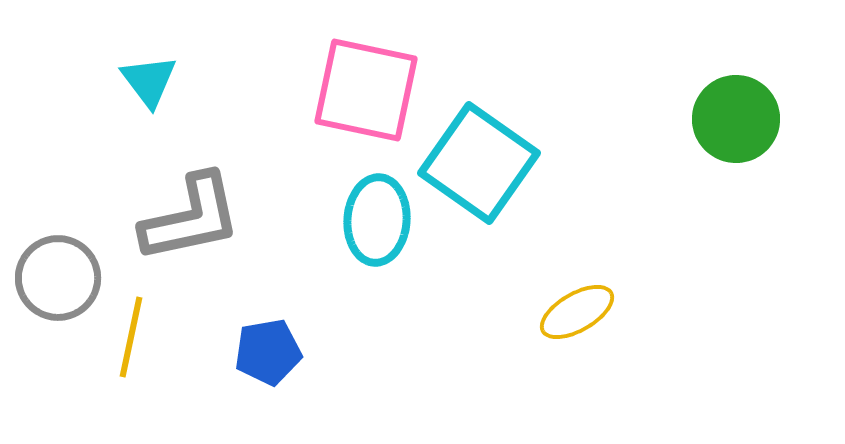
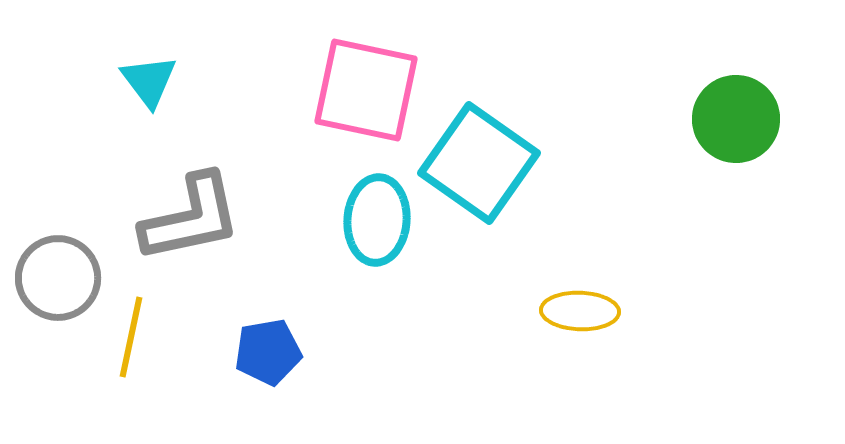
yellow ellipse: moved 3 px right, 1 px up; rotated 32 degrees clockwise
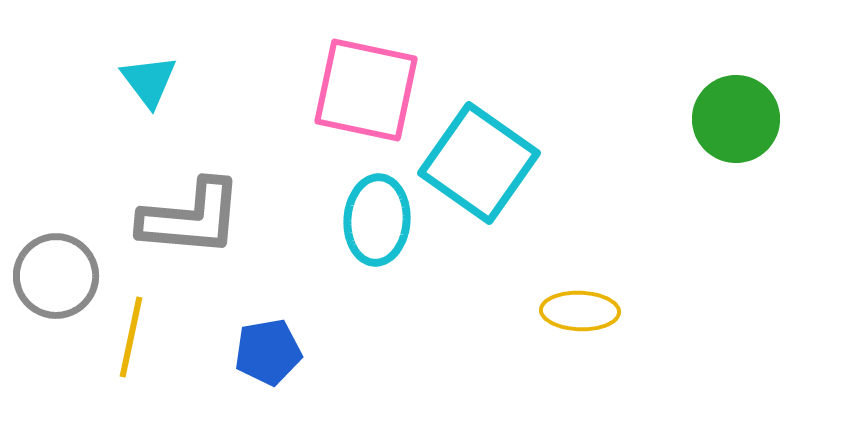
gray L-shape: rotated 17 degrees clockwise
gray circle: moved 2 px left, 2 px up
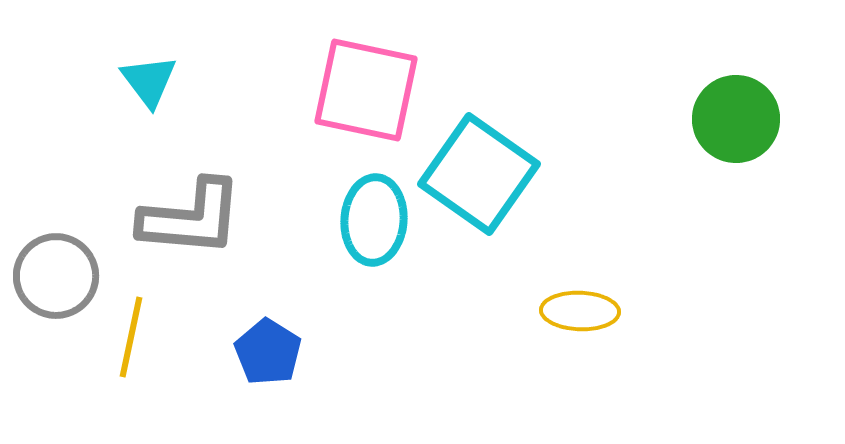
cyan square: moved 11 px down
cyan ellipse: moved 3 px left
blue pentagon: rotated 30 degrees counterclockwise
